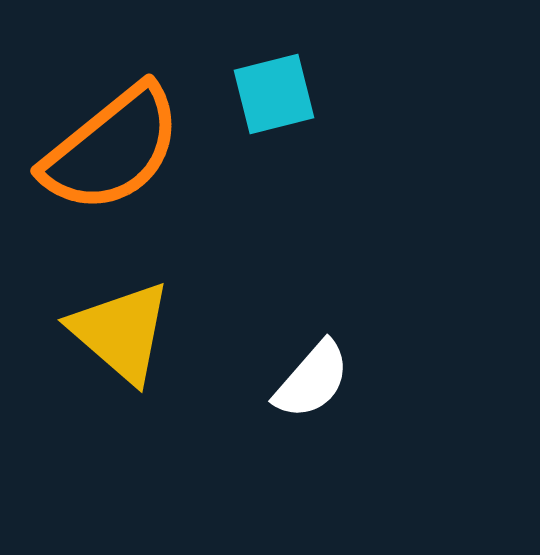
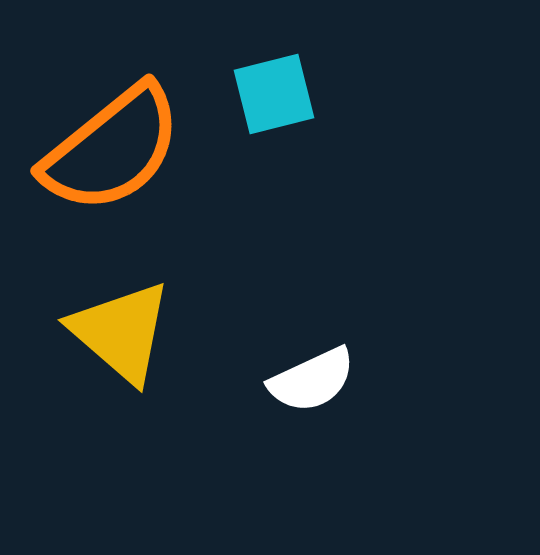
white semicircle: rotated 24 degrees clockwise
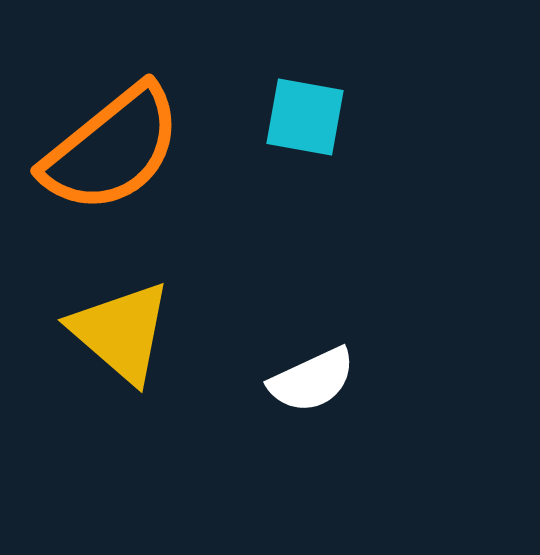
cyan square: moved 31 px right, 23 px down; rotated 24 degrees clockwise
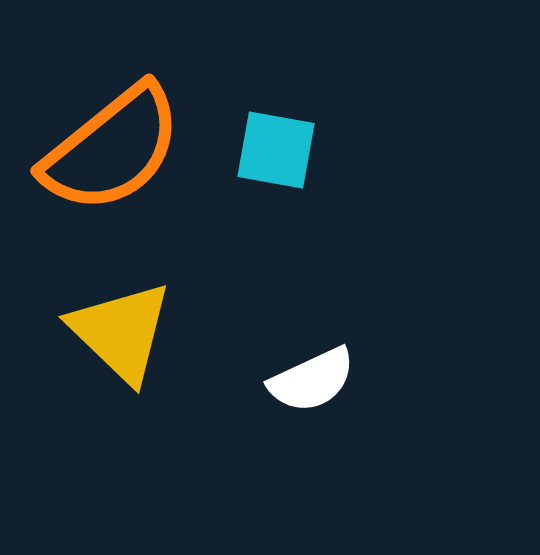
cyan square: moved 29 px left, 33 px down
yellow triangle: rotated 3 degrees clockwise
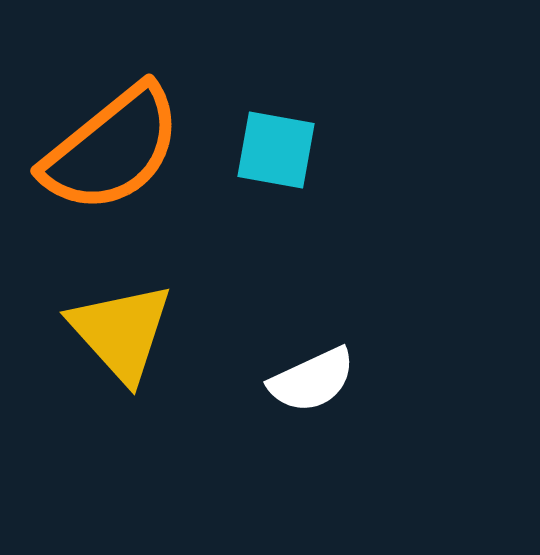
yellow triangle: rotated 4 degrees clockwise
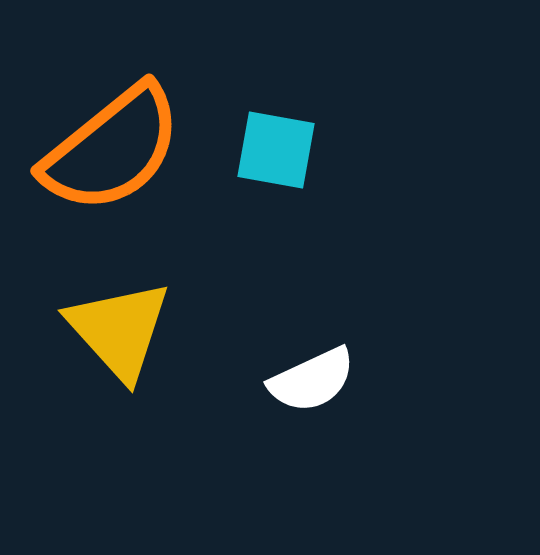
yellow triangle: moved 2 px left, 2 px up
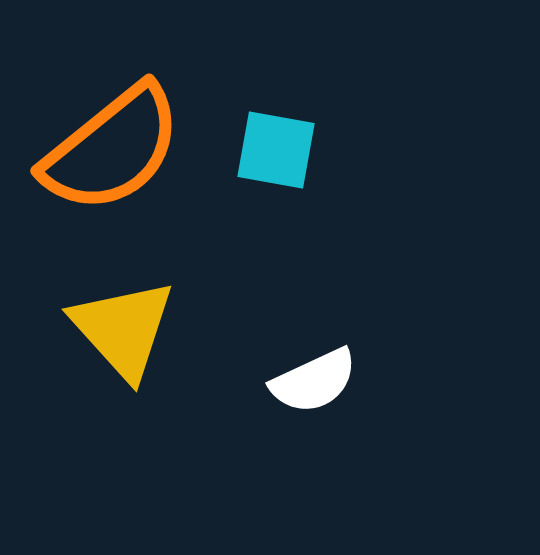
yellow triangle: moved 4 px right, 1 px up
white semicircle: moved 2 px right, 1 px down
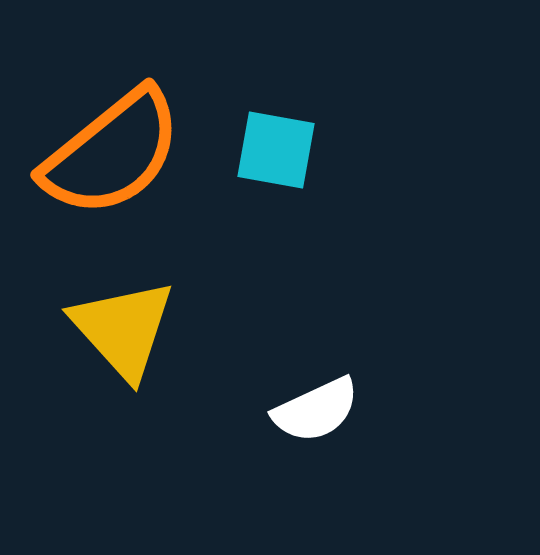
orange semicircle: moved 4 px down
white semicircle: moved 2 px right, 29 px down
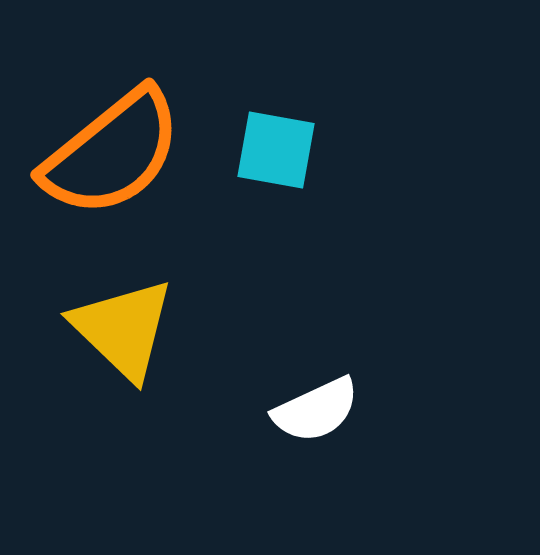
yellow triangle: rotated 4 degrees counterclockwise
